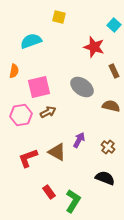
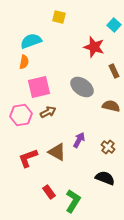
orange semicircle: moved 10 px right, 9 px up
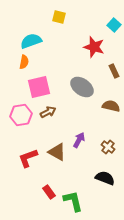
green L-shape: rotated 45 degrees counterclockwise
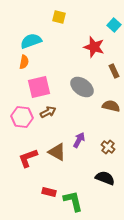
pink hexagon: moved 1 px right, 2 px down; rotated 15 degrees clockwise
red rectangle: rotated 40 degrees counterclockwise
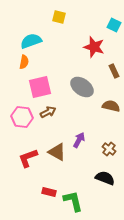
cyan square: rotated 16 degrees counterclockwise
pink square: moved 1 px right
brown cross: moved 1 px right, 2 px down
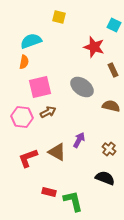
brown rectangle: moved 1 px left, 1 px up
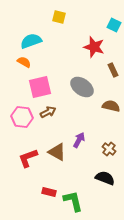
orange semicircle: rotated 72 degrees counterclockwise
